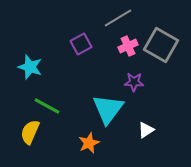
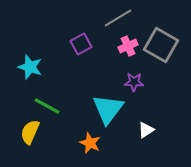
orange star: moved 1 px right; rotated 25 degrees counterclockwise
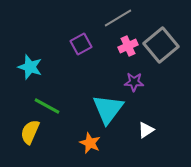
gray square: rotated 20 degrees clockwise
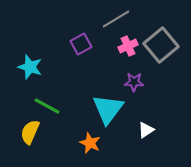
gray line: moved 2 px left, 1 px down
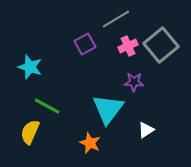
purple square: moved 4 px right
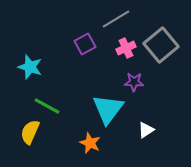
pink cross: moved 2 px left, 2 px down
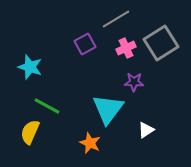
gray square: moved 2 px up; rotated 8 degrees clockwise
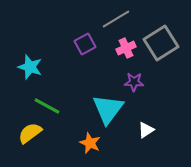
yellow semicircle: moved 1 px down; rotated 30 degrees clockwise
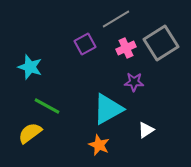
cyan triangle: rotated 24 degrees clockwise
orange star: moved 9 px right, 2 px down
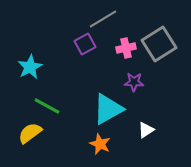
gray line: moved 13 px left
gray square: moved 2 px left, 1 px down
pink cross: rotated 12 degrees clockwise
cyan star: rotated 25 degrees clockwise
orange star: moved 1 px right, 1 px up
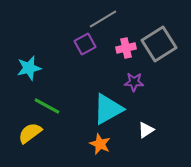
cyan star: moved 1 px left, 1 px down; rotated 15 degrees clockwise
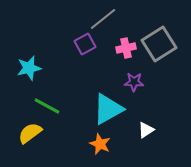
gray line: rotated 8 degrees counterclockwise
